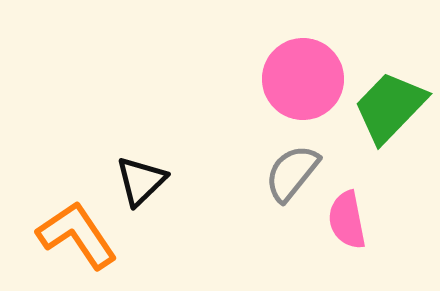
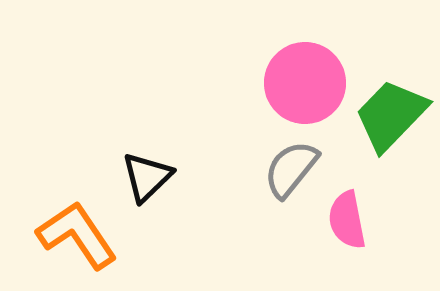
pink circle: moved 2 px right, 4 px down
green trapezoid: moved 1 px right, 8 px down
gray semicircle: moved 1 px left, 4 px up
black triangle: moved 6 px right, 4 px up
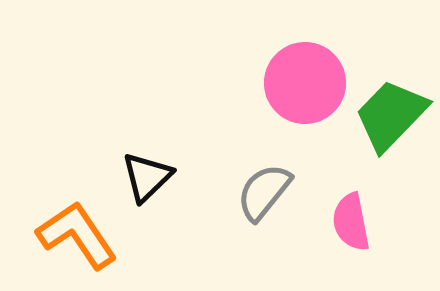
gray semicircle: moved 27 px left, 23 px down
pink semicircle: moved 4 px right, 2 px down
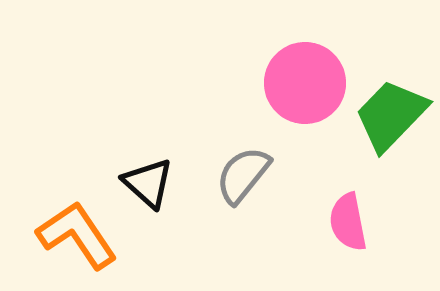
black triangle: moved 1 px right, 6 px down; rotated 34 degrees counterclockwise
gray semicircle: moved 21 px left, 17 px up
pink semicircle: moved 3 px left
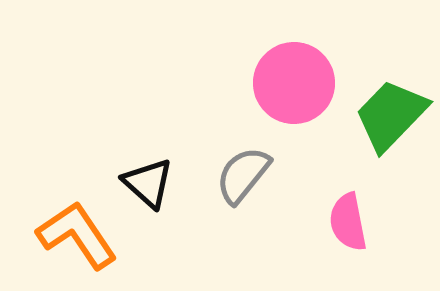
pink circle: moved 11 px left
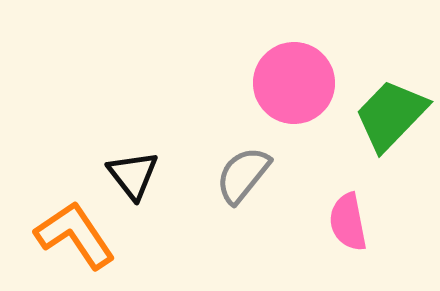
black triangle: moved 15 px left, 8 px up; rotated 10 degrees clockwise
orange L-shape: moved 2 px left
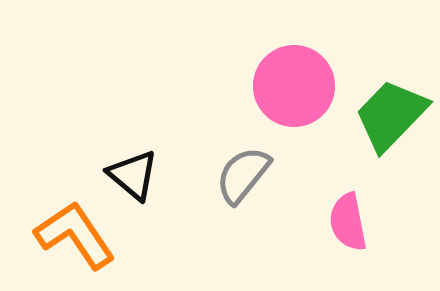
pink circle: moved 3 px down
black triangle: rotated 12 degrees counterclockwise
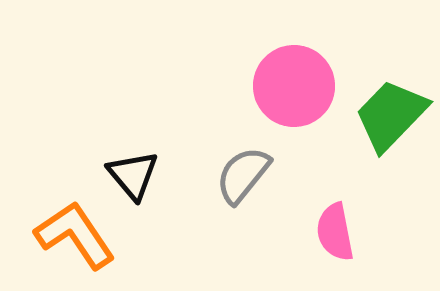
black triangle: rotated 10 degrees clockwise
pink semicircle: moved 13 px left, 10 px down
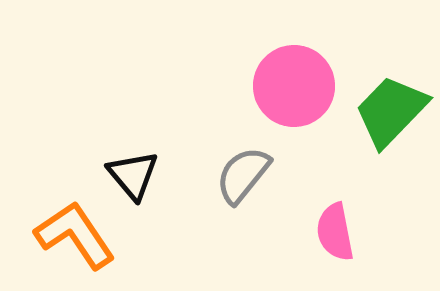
green trapezoid: moved 4 px up
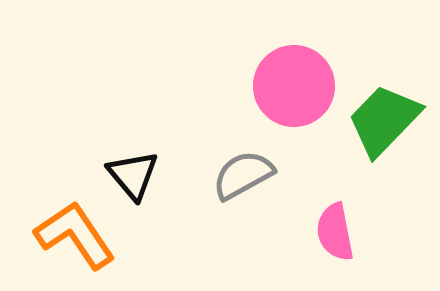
green trapezoid: moved 7 px left, 9 px down
gray semicircle: rotated 22 degrees clockwise
